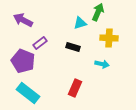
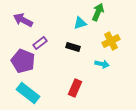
yellow cross: moved 2 px right, 3 px down; rotated 30 degrees counterclockwise
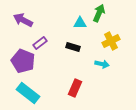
green arrow: moved 1 px right, 1 px down
cyan triangle: rotated 16 degrees clockwise
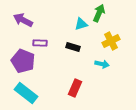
cyan triangle: moved 1 px right, 1 px down; rotated 16 degrees counterclockwise
purple rectangle: rotated 40 degrees clockwise
cyan rectangle: moved 2 px left
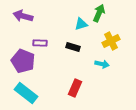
purple arrow: moved 4 px up; rotated 12 degrees counterclockwise
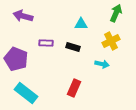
green arrow: moved 17 px right
cyan triangle: rotated 16 degrees clockwise
purple rectangle: moved 6 px right
purple pentagon: moved 7 px left, 2 px up
red rectangle: moved 1 px left
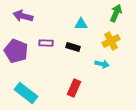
purple pentagon: moved 8 px up
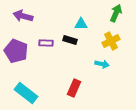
black rectangle: moved 3 px left, 7 px up
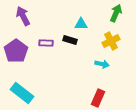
purple arrow: rotated 48 degrees clockwise
purple pentagon: rotated 15 degrees clockwise
red rectangle: moved 24 px right, 10 px down
cyan rectangle: moved 4 px left
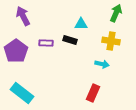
yellow cross: rotated 36 degrees clockwise
red rectangle: moved 5 px left, 5 px up
